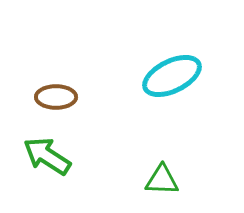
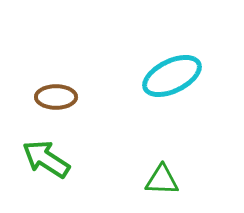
green arrow: moved 1 px left, 3 px down
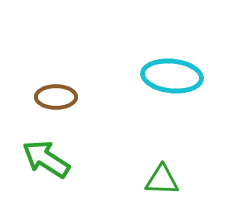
cyan ellipse: rotated 32 degrees clockwise
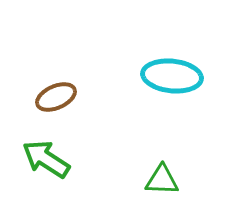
brown ellipse: rotated 24 degrees counterclockwise
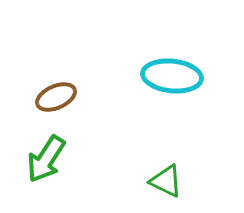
green arrow: rotated 90 degrees counterclockwise
green triangle: moved 4 px right, 1 px down; rotated 24 degrees clockwise
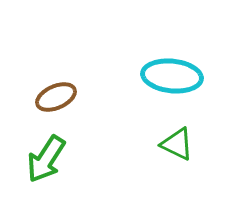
green triangle: moved 11 px right, 37 px up
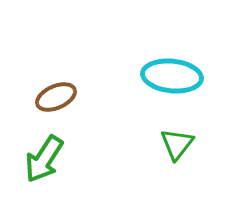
green triangle: rotated 42 degrees clockwise
green arrow: moved 2 px left
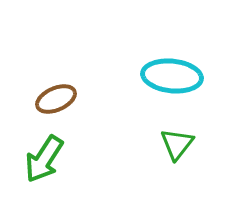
brown ellipse: moved 2 px down
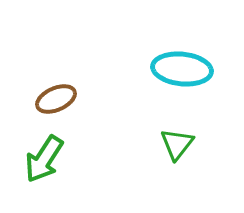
cyan ellipse: moved 10 px right, 7 px up
